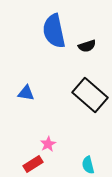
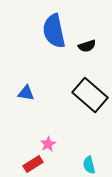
cyan semicircle: moved 1 px right
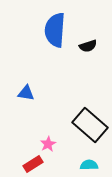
blue semicircle: moved 1 px right, 1 px up; rotated 16 degrees clockwise
black semicircle: moved 1 px right
black rectangle: moved 30 px down
cyan semicircle: rotated 102 degrees clockwise
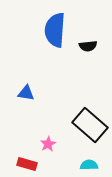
black semicircle: rotated 12 degrees clockwise
red rectangle: moved 6 px left; rotated 48 degrees clockwise
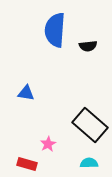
cyan semicircle: moved 2 px up
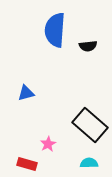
blue triangle: rotated 24 degrees counterclockwise
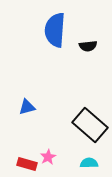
blue triangle: moved 1 px right, 14 px down
pink star: moved 13 px down
